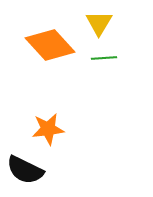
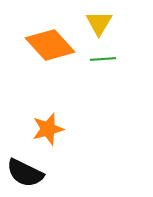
green line: moved 1 px left, 1 px down
orange star: rotated 8 degrees counterclockwise
black semicircle: moved 3 px down
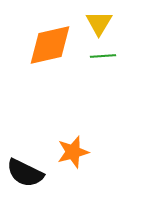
orange diamond: rotated 60 degrees counterclockwise
green line: moved 3 px up
orange star: moved 25 px right, 23 px down
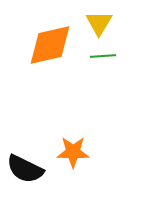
orange star: rotated 16 degrees clockwise
black semicircle: moved 4 px up
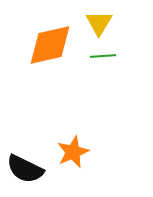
orange star: rotated 24 degrees counterclockwise
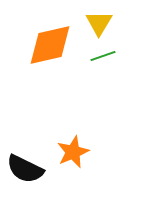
green line: rotated 15 degrees counterclockwise
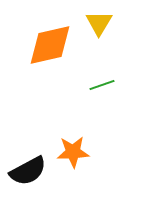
green line: moved 1 px left, 29 px down
orange star: rotated 20 degrees clockwise
black semicircle: moved 3 px right, 2 px down; rotated 54 degrees counterclockwise
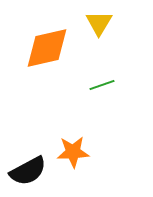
orange diamond: moved 3 px left, 3 px down
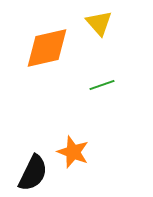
yellow triangle: rotated 12 degrees counterclockwise
orange star: rotated 24 degrees clockwise
black semicircle: moved 5 px right, 2 px down; rotated 36 degrees counterclockwise
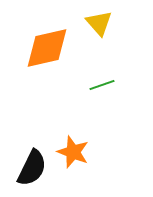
black semicircle: moved 1 px left, 5 px up
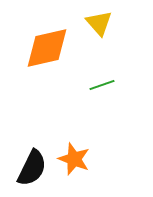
orange star: moved 1 px right, 7 px down
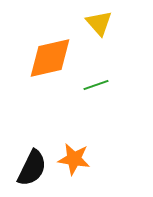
orange diamond: moved 3 px right, 10 px down
green line: moved 6 px left
orange star: rotated 12 degrees counterclockwise
